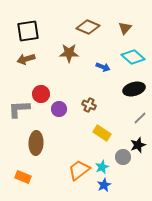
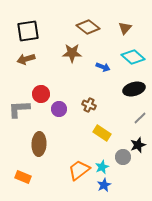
brown diamond: rotated 15 degrees clockwise
brown star: moved 3 px right
brown ellipse: moved 3 px right, 1 px down
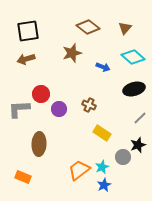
brown star: rotated 18 degrees counterclockwise
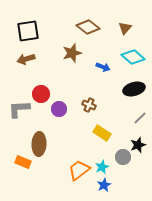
orange rectangle: moved 15 px up
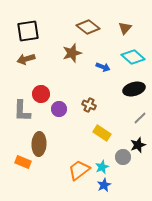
gray L-shape: moved 3 px right, 2 px down; rotated 85 degrees counterclockwise
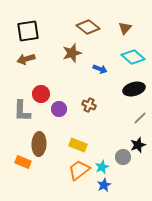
blue arrow: moved 3 px left, 2 px down
yellow rectangle: moved 24 px left, 12 px down; rotated 12 degrees counterclockwise
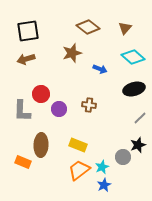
brown cross: rotated 16 degrees counterclockwise
brown ellipse: moved 2 px right, 1 px down
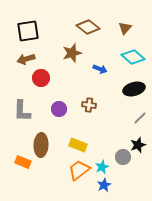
red circle: moved 16 px up
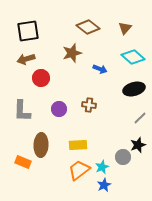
yellow rectangle: rotated 24 degrees counterclockwise
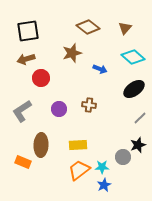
black ellipse: rotated 20 degrees counterclockwise
gray L-shape: rotated 55 degrees clockwise
cyan star: rotated 24 degrees clockwise
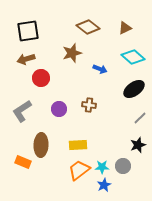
brown triangle: rotated 24 degrees clockwise
gray circle: moved 9 px down
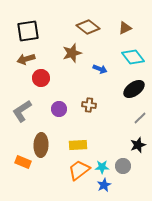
cyan diamond: rotated 10 degrees clockwise
